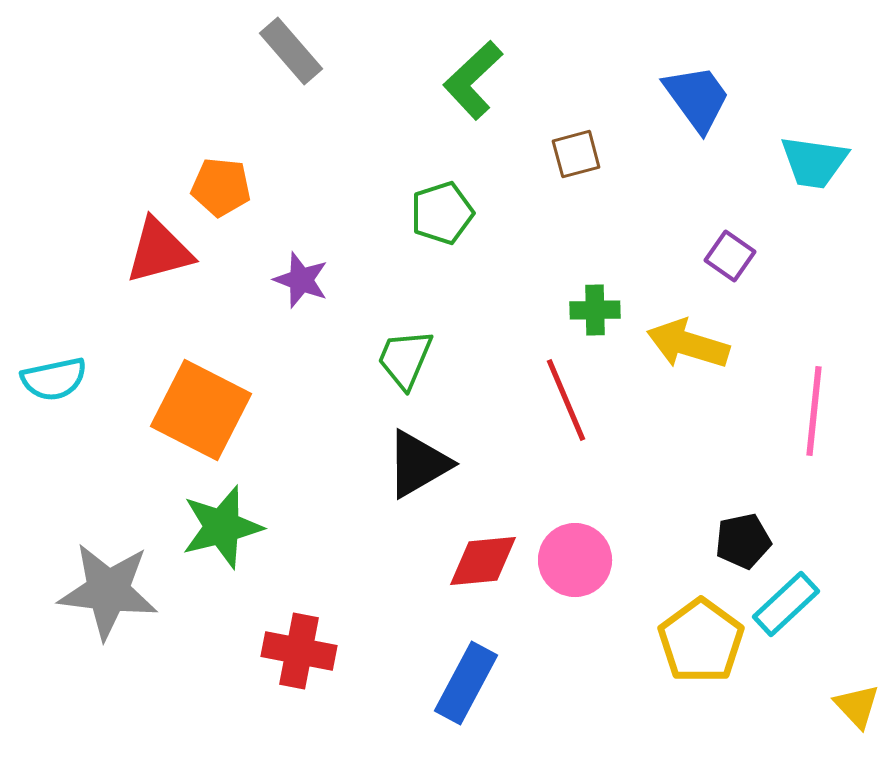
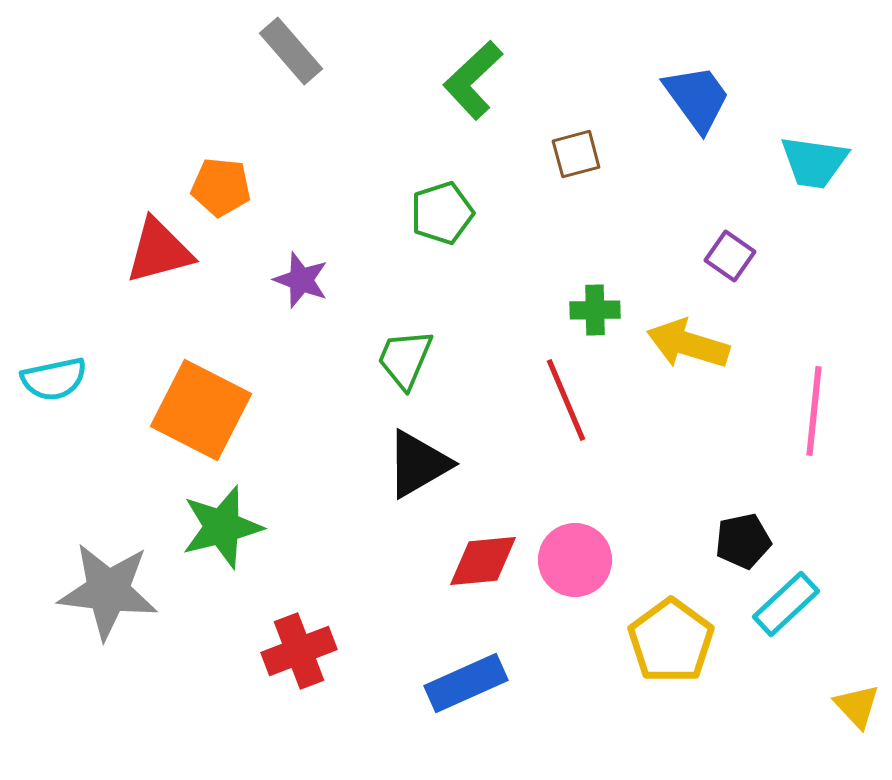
yellow pentagon: moved 30 px left
red cross: rotated 32 degrees counterclockwise
blue rectangle: rotated 38 degrees clockwise
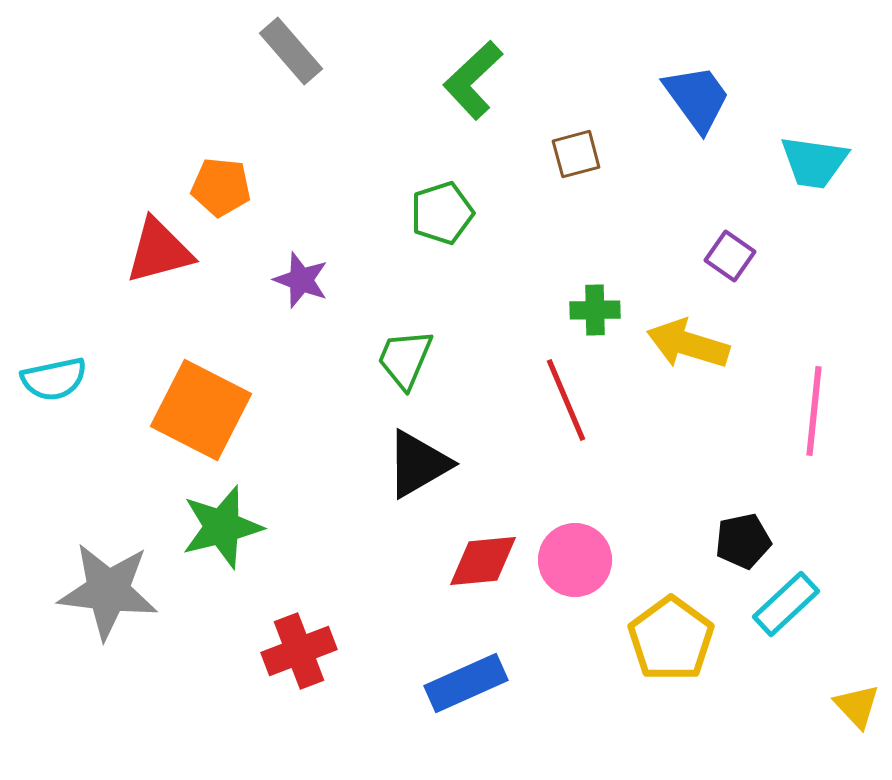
yellow pentagon: moved 2 px up
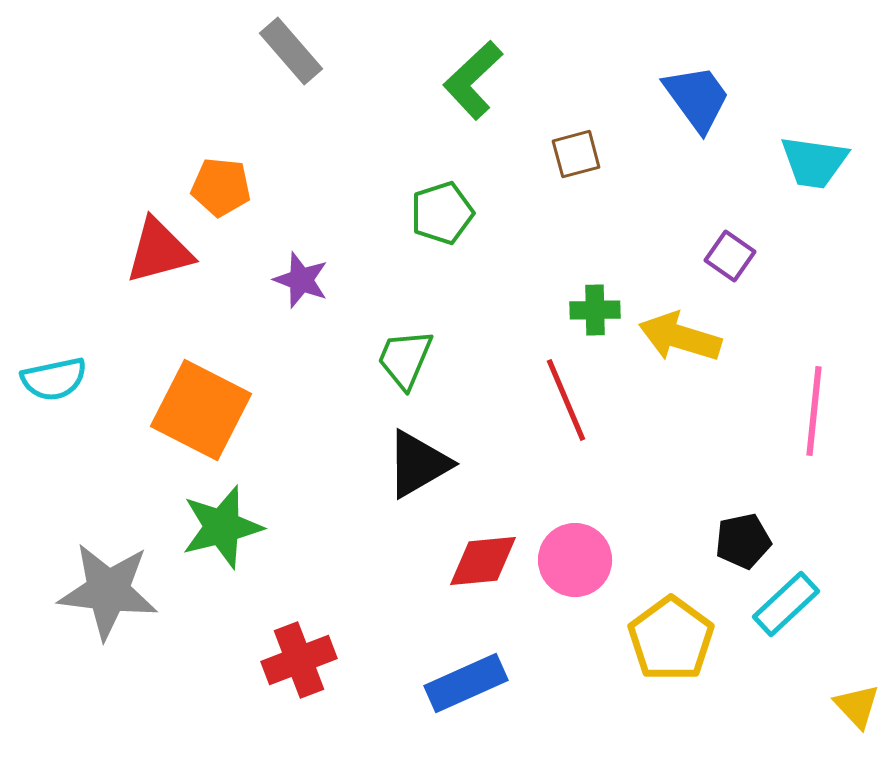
yellow arrow: moved 8 px left, 7 px up
red cross: moved 9 px down
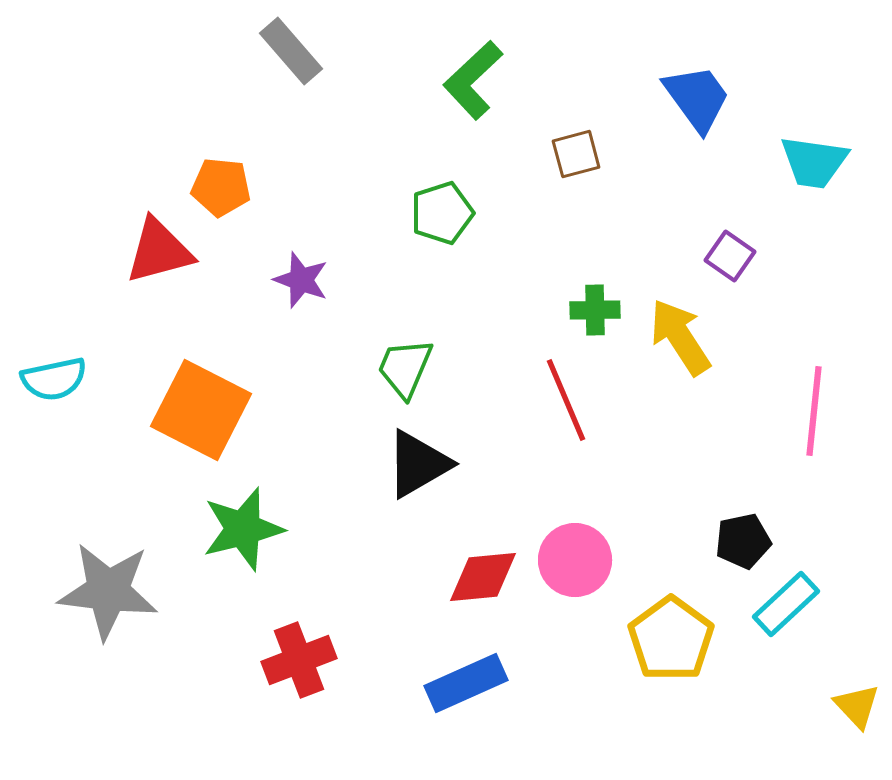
yellow arrow: rotated 40 degrees clockwise
green trapezoid: moved 9 px down
green star: moved 21 px right, 2 px down
red diamond: moved 16 px down
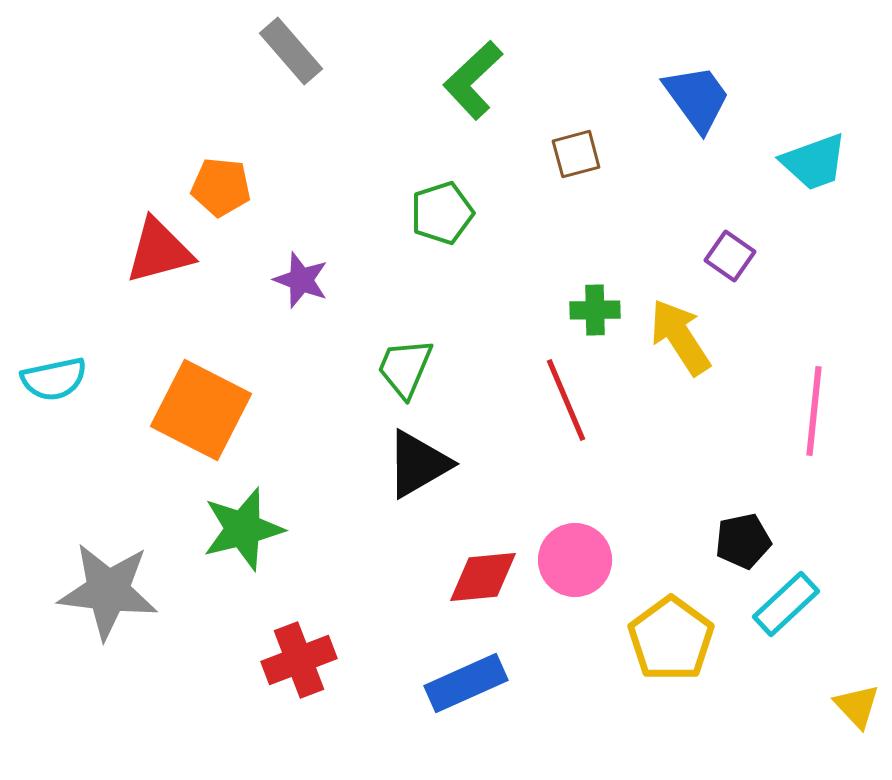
cyan trapezoid: rotated 28 degrees counterclockwise
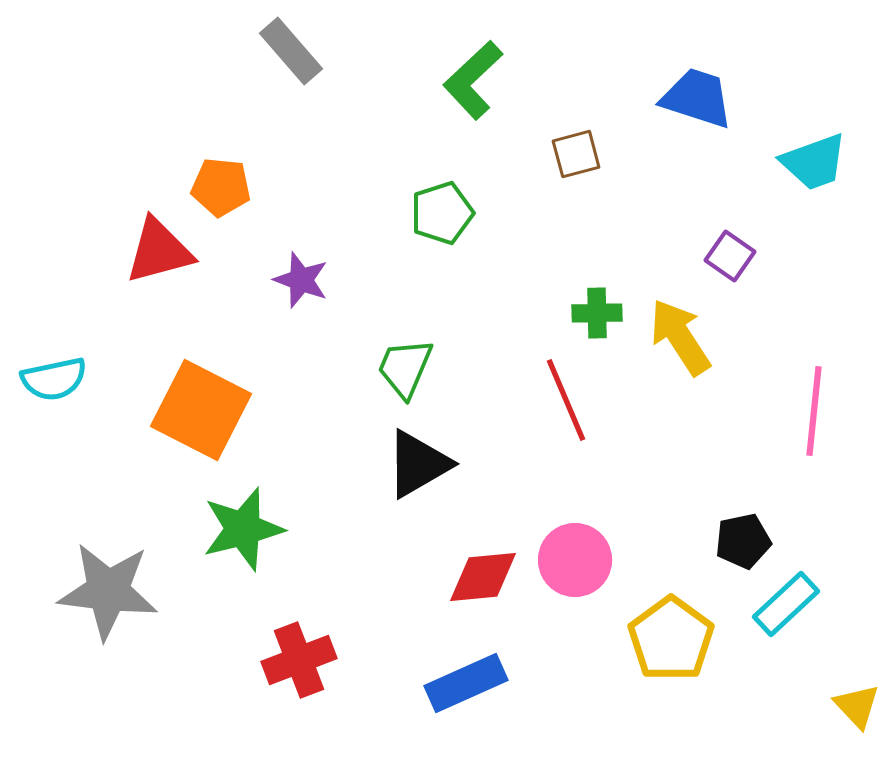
blue trapezoid: rotated 36 degrees counterclockwise
green cross: moved 2 px right, 3 px down
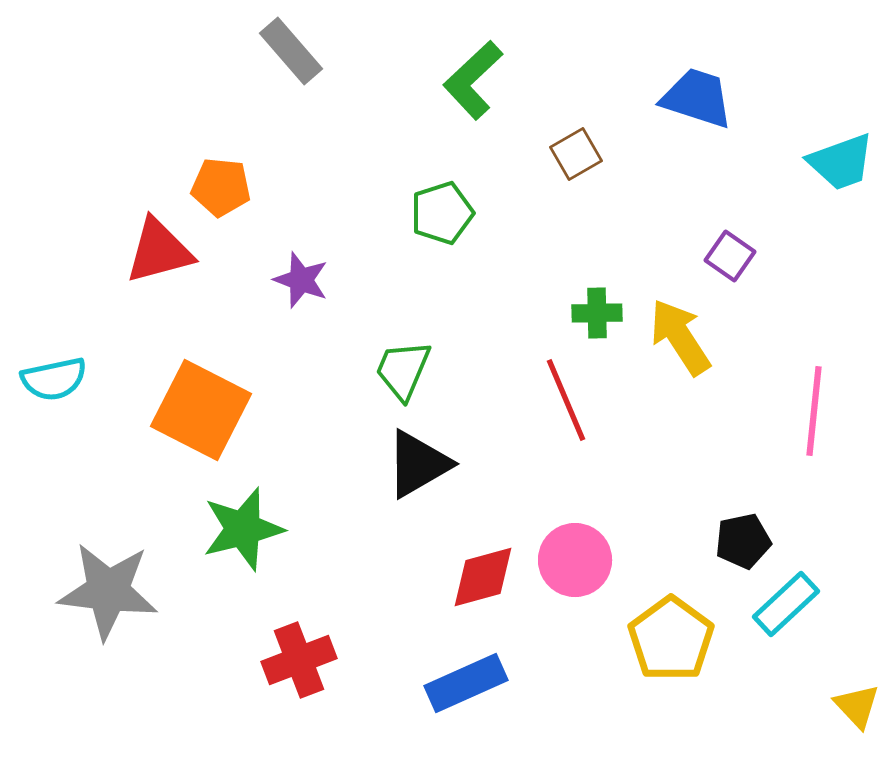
brown square: rotated 15 degrees counterclockwise
cyan trapezoid: moved 27 px right
green trapezoid: moved 2 px left, 2 px down
red diamond: rotated 10 degrees counterclockwise
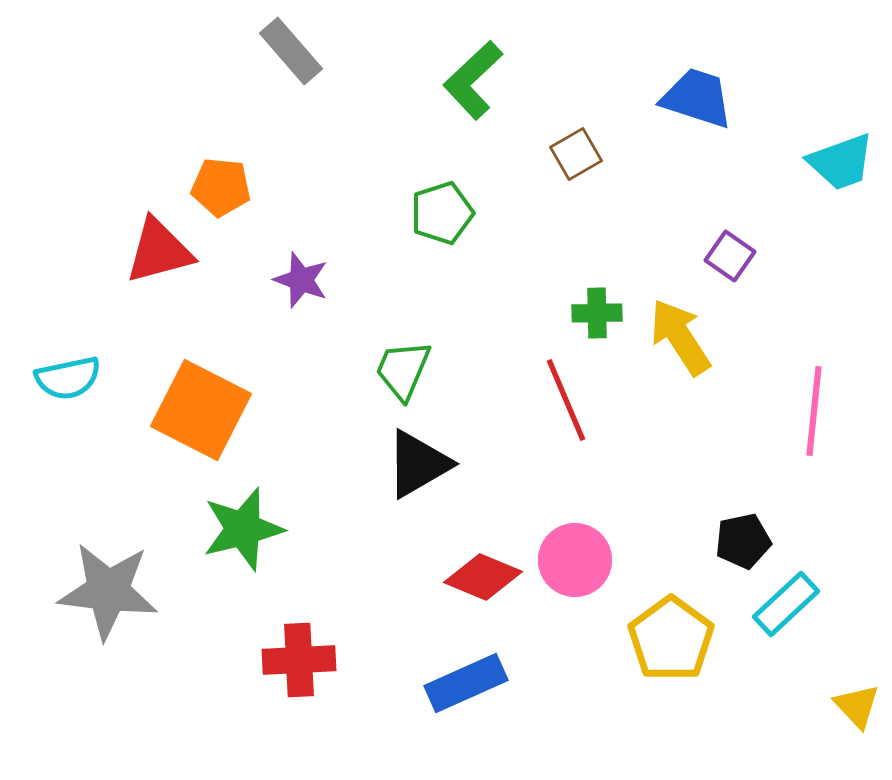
cyan semicircle: moved 14 px right, 1 px up
red diamond: rotated 38 degrees clockwise
red cross: rotated 18 degrees clockwise
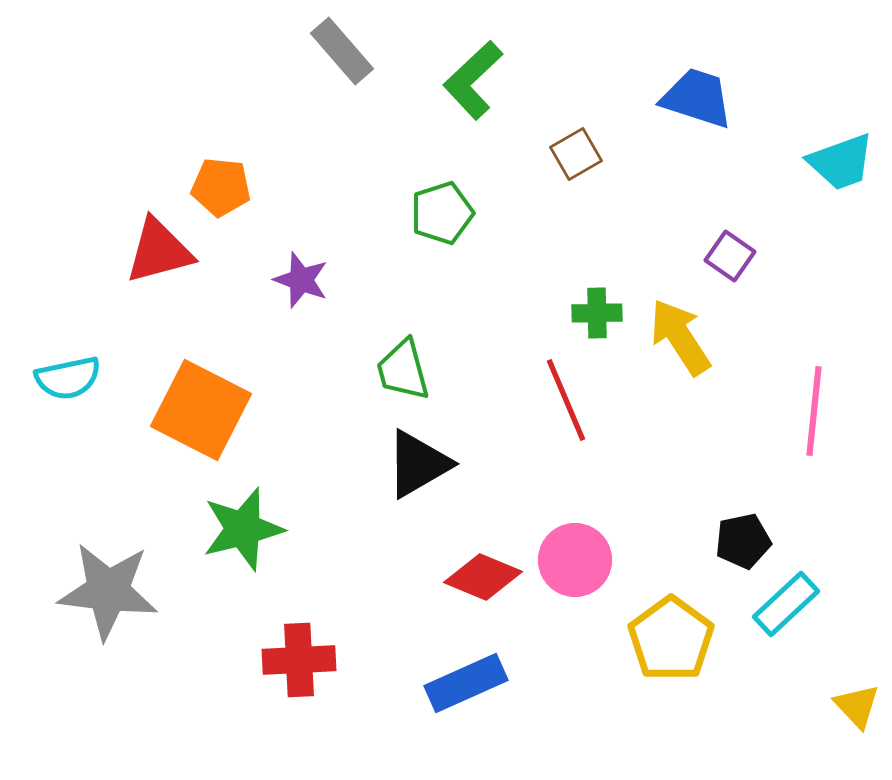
gray rectangle: moved 51 px right
green trapezoid: rotated 38 degrees counterclockwise
